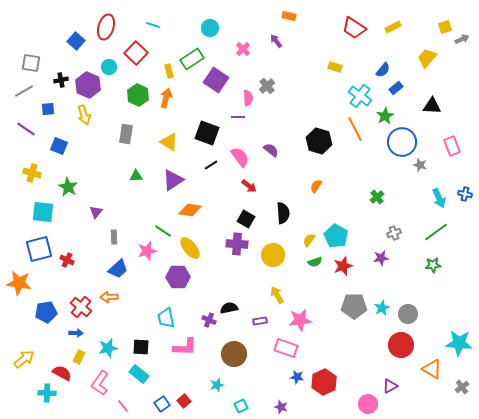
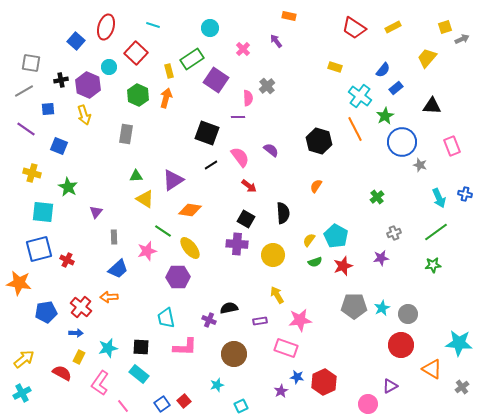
yellow triangle at (169, 142): moved 24 px left, 57 px down
cyan cross at (47, 393): moved 25 px left; rotated 30 degrees counterclockwise
purple star at (281, 407): moved 16 px up; rotated 24 degrees clockwise
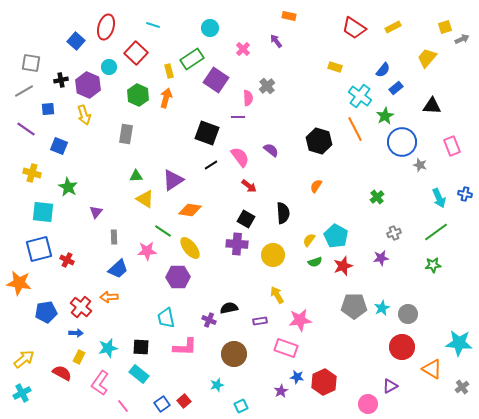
pink star at (147, 251): rotated 12 degrees clockwise
red circle at (401, 345): moved 1 px right, 2 px down
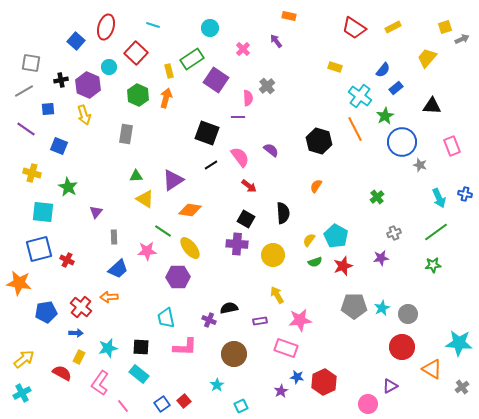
cyan star at (217, 385): rotated 16 degrees counterclockwise
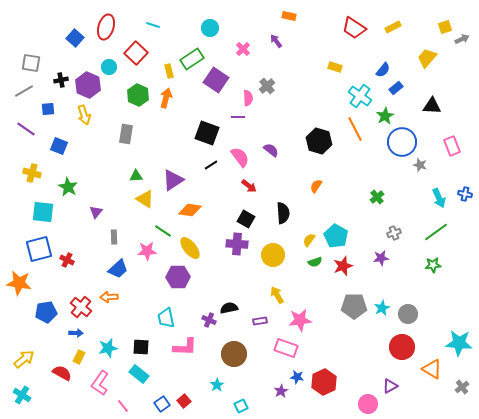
blue square at (76, 41): moved 1 px left, 3 px up
cyan cross at (22, 393): moved 2 px down; rotated 30 degrees counterclockwise
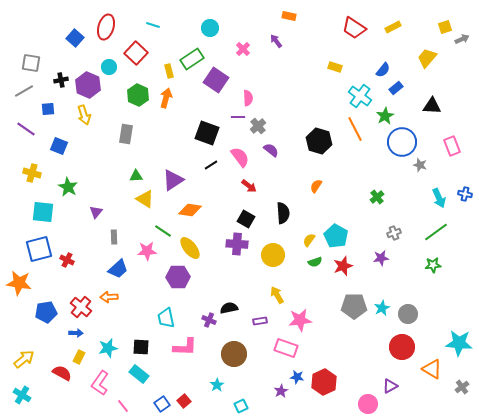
gray cross at (267, 86): moved 9 px left, 40 px down
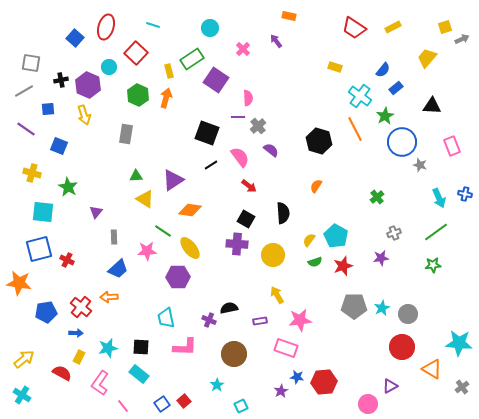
red hexagon at (324, 382): rotated 20 degrees clockwise
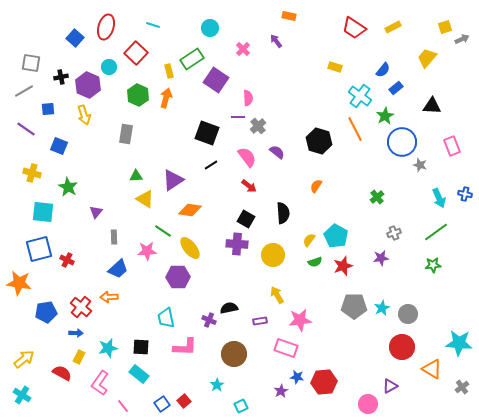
black cross at (61, 80): moved 3 px up
purple semicircle at (271, 150): moved 6 px right, 2 px down
pink semicircle at (240, 157): moved 7 px right
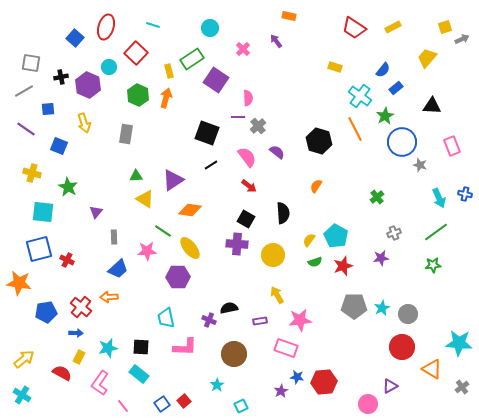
yellow arrow at (84, 115): moved 8 px down
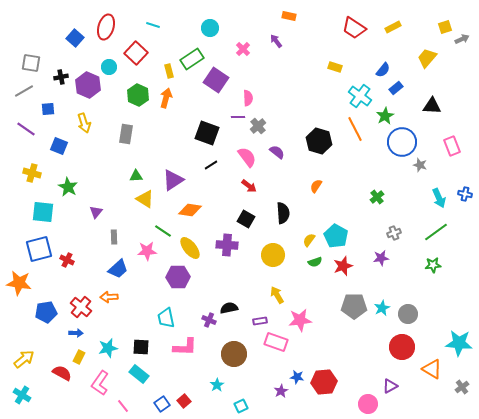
purple cross at (237, 244): moved 10 px left, 1 px down
pink rectangle at (286, 348): moved 10 px left, 6 px up
